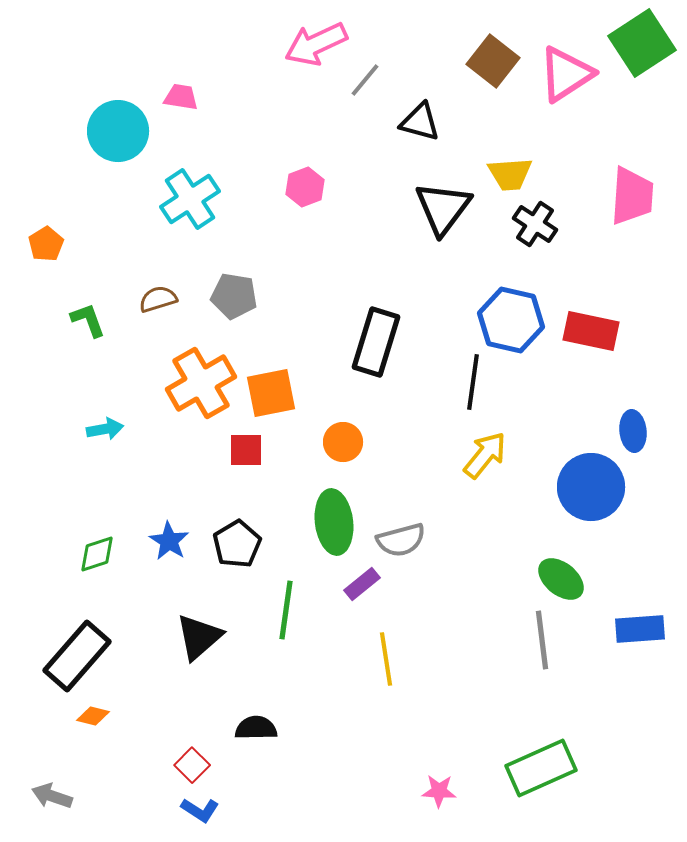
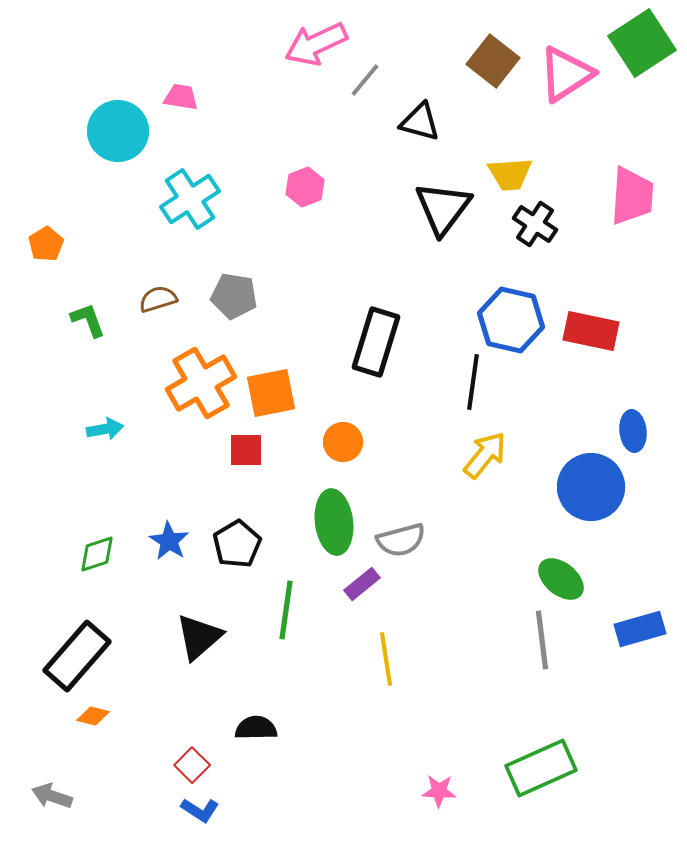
blue rectangle at (640, 629): rotated 12 degrees counterclockwise
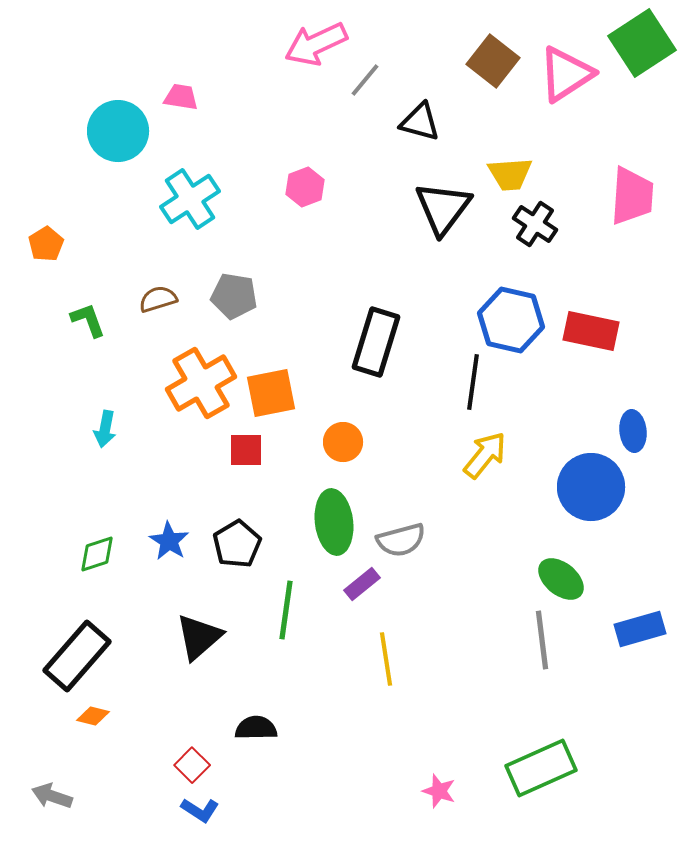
cyan arrow at (105, 429): rotated 111 degrees clockwise
pink star at (439, 791): rotated 16 degrees clockwise
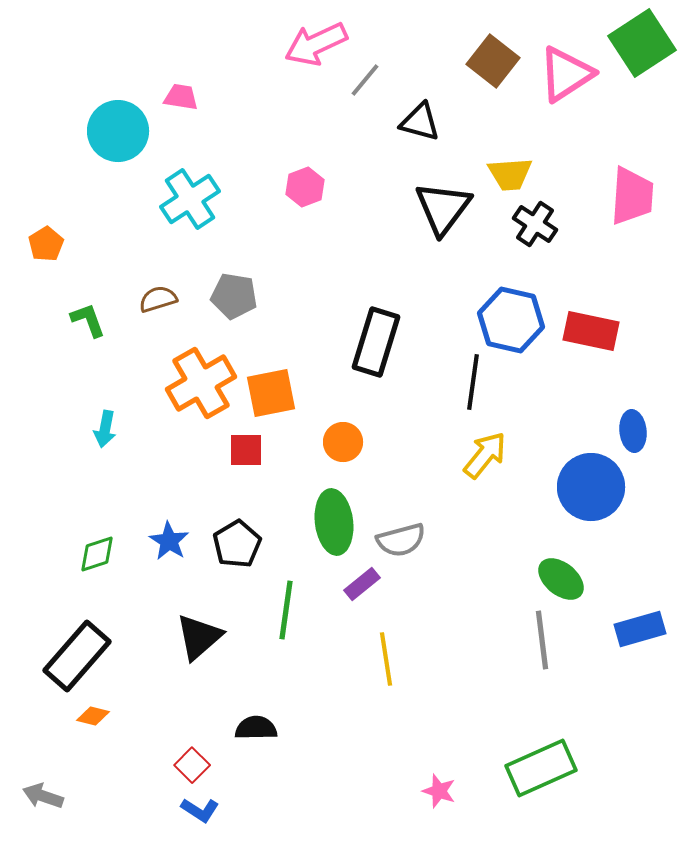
gray arrow at (52, 796): moved 9 px left
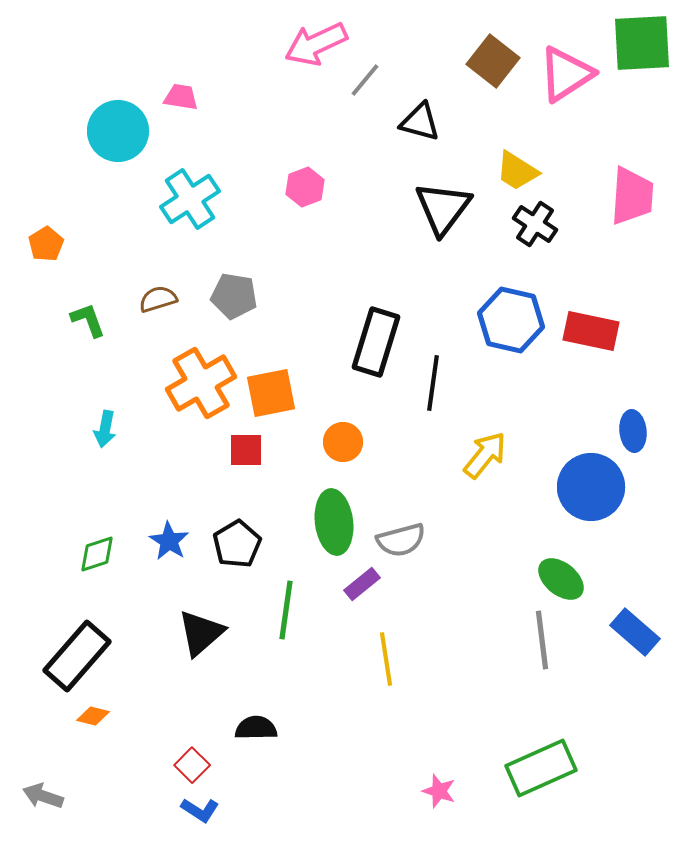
green square at (642, 43): rotated 30 degrees clockwise
yellow trapezoid at (510, 174): moved 7 px right, 3 px up; rotated 36 degrees clockwise
black line at (473, 382): moved 40 px left, 1 px down
blue rectangle at (640, 629): moved 5 px left, 3 px down; rotated 57 degrees clockwise
black triangle at (199, 637): moved 2 px right, 4 px up
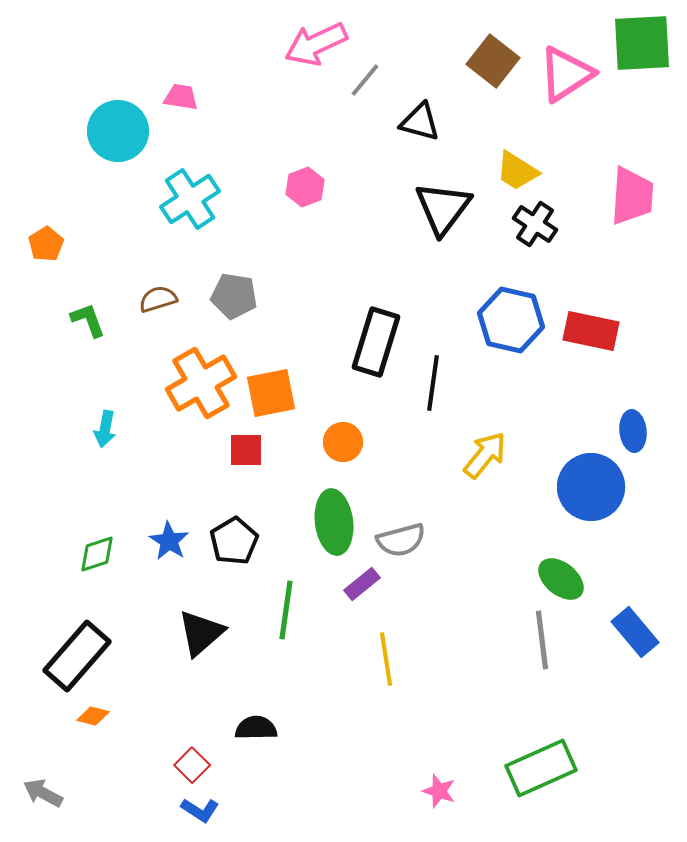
black pentagon at (237, 544): moved 3 px left, 3 px up
blue rectangle at (635, 632): rotated 9 degrees clockwise
gray arrow at (43, 796): moved 3 px up; rotated 9 degrees clockwise
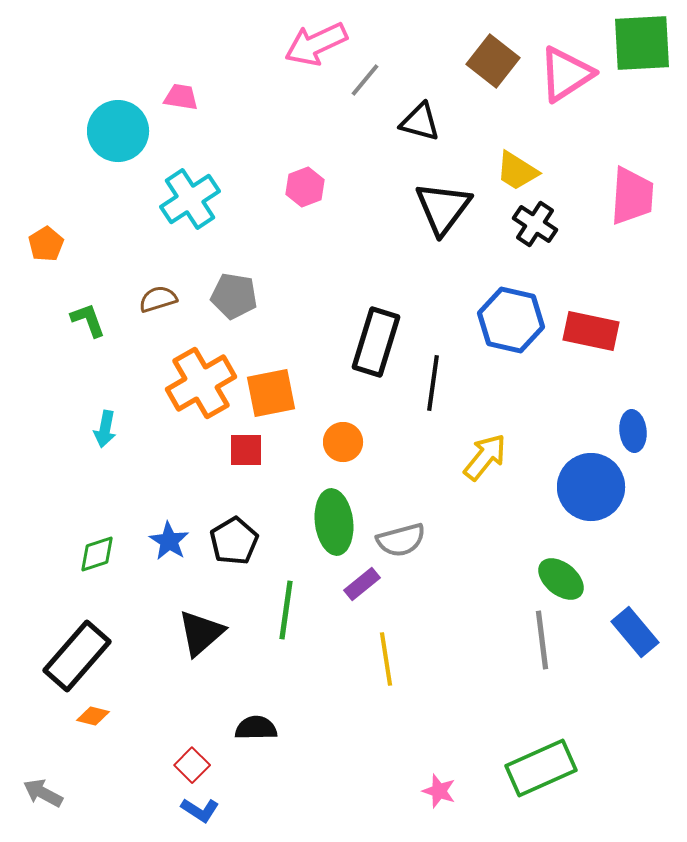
yellow arrow at (485, 455): moved 2 px down
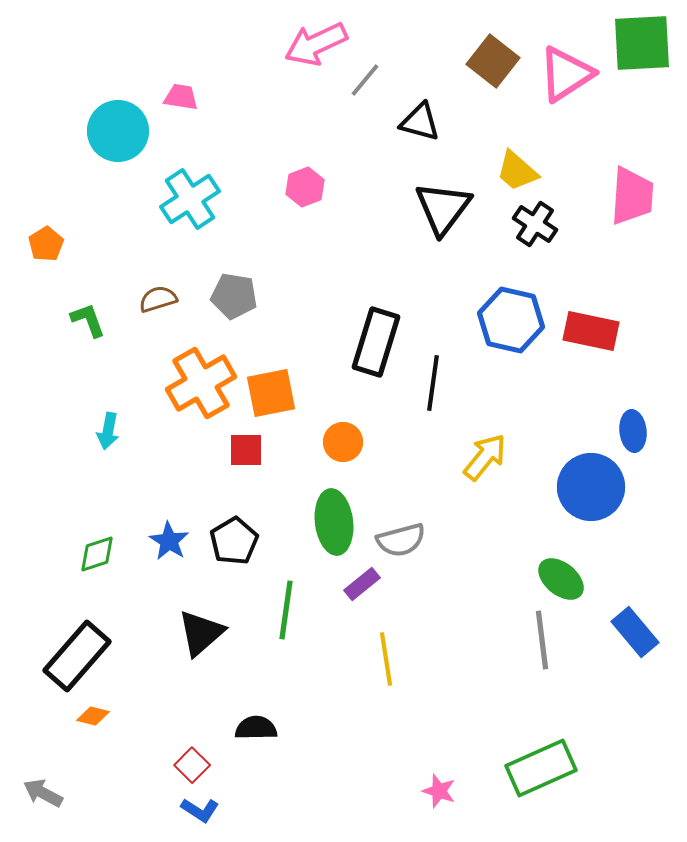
yellow trapezoid at (517, 171): rotated 9 degrees clockwise
cyan arrow at (105, 429): moved 3 px right, 2 px down
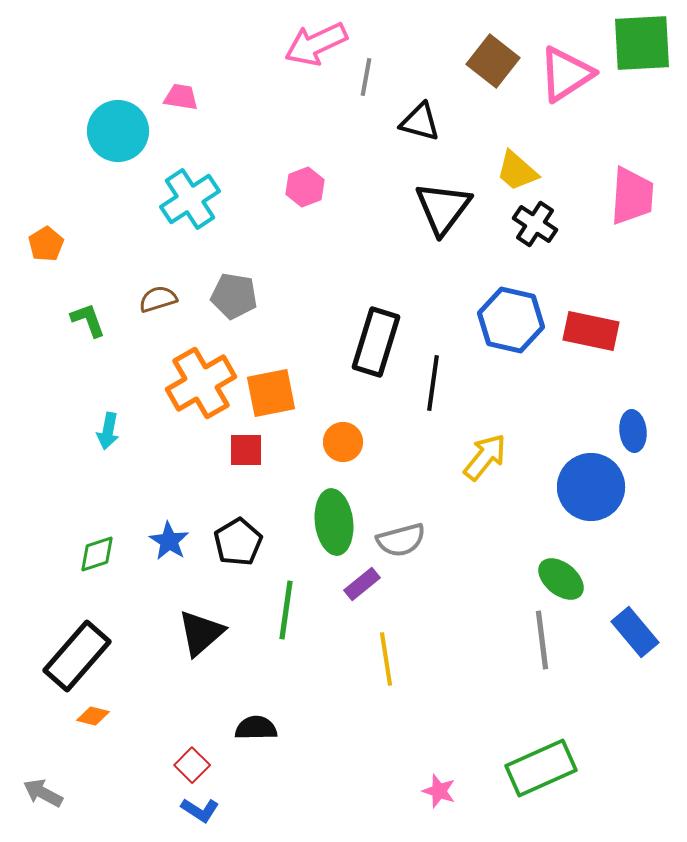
gray line at (365, 80): moved 1 px right, 3 px up; rotated 30 degrees counterclockwise
black pentagon at (234, 541): moved 4 px right, 1 px down
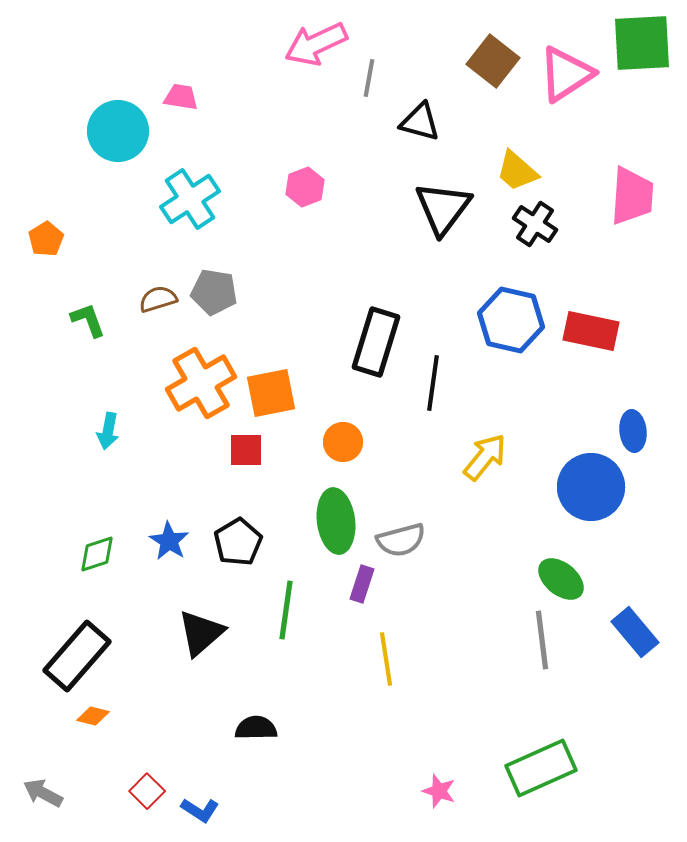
gray line at (366, 77): moved 3 px right, 1 px down
orange pentagon at (46, 244): moved 5 px up
gray pentagon at (234, 296): moved 20 px left, 4 px up
green ellipse at (334, 522): moved 2 px right, 1 px up
purple rectangle at (362, 584): rotated 33 degrees counterclockwise
red square at (192, 765): moved 45 px left, 26 px down
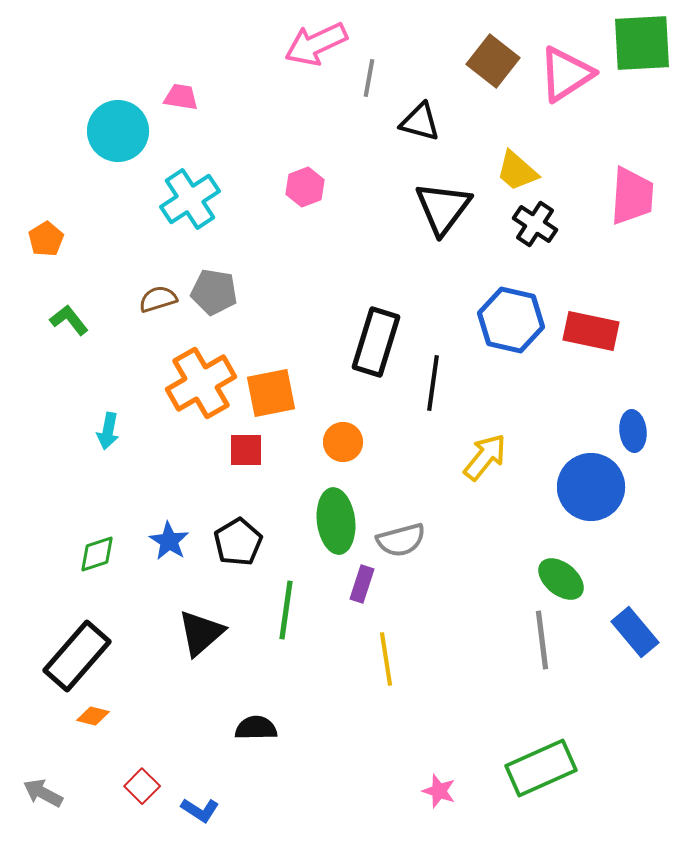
green L-shape at (88, 320): moved 19 px left; rotated 18 degrees counterclockwise
red square at (147, 791): moved 5 px left, 5 px up
